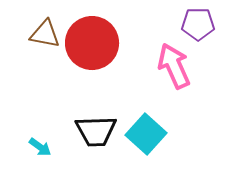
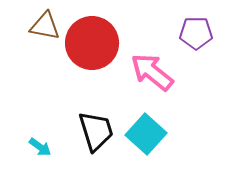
purple pentagon: moved 2 px left, 9 px down
brown triangle: moved 8 px up
pink arrow: moved 22 px left, 6 px down; rotated 27 degrees counterclockwise
black trapezoid: rotated 105 degrees counterclockwise
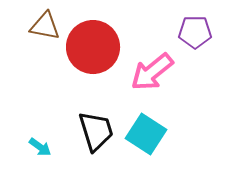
purple pentagon: moved 1 px left, 1 px up
red circle: moved 1 px right, 4 px down
pink arrow: rotated 78 degrees counterclockwise
cyan square: rotated 9 degrees counterclockwise
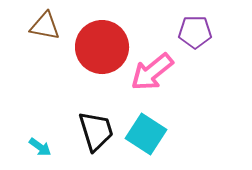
red circle: moved 9 px right
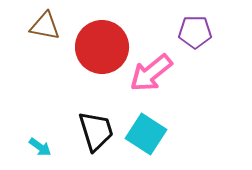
pink arrow: moved 1 px left, 1 px down
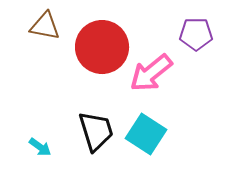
purple pentagon: moved 1 px right, 2 px down
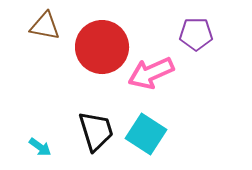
pink arrow: rotated 15 degrees clockwise
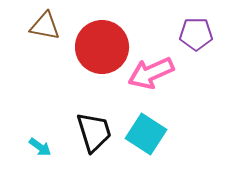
black trapezoid: moved 2 px left, 1 px down
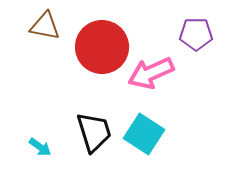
cyan square: moved 2 px left
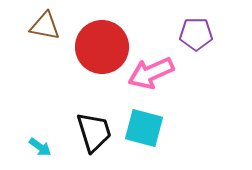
cyan square: moved 6 px up; rotated 18 degrees counterclockwise
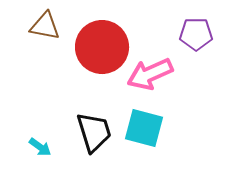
pink arrow: moved 1 px left, 1 px down
